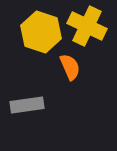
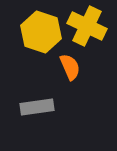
gray rectangle: moved 10 px right, 2 px down
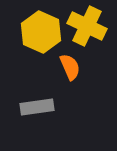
yellow hexagon: rotated 6 degrees clockwise
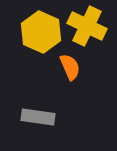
gray rectangle: moved 1 px right, 10 px down; rotated 16 degrees clockwise
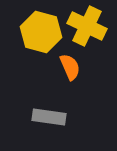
yellow hexagon: rotated 9 degrees counterclockwise
gray rectangle: moved 11 px right
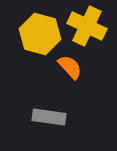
yellow hexagon: moved 1 px left, 2 px down
orange semicircle: rotated 20 degrees counterclockwise
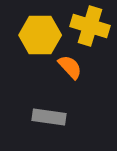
yellow cross: moved 3 px right; rotated 9 degrees counterclockwise
yellow hexagon: moved 1 px down; rotated 15 degrees counterclockwise
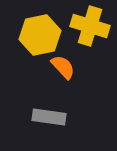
yellow hexagon: rotated 12 degrees counterclockwise
orange semicircle: moved 7 px left
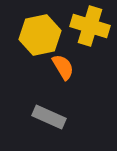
orange semicircle: rotated 12 degrees clockwise
gray rectangle: rotated 16 degrees clockwise
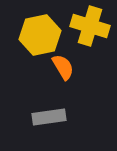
gray rectangle: rotated 32 degrees counterclockwise
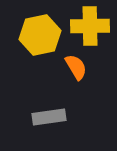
yellow cross: rotated 18 degrees counterclockwise
orange semicircle: moved 13 px right
